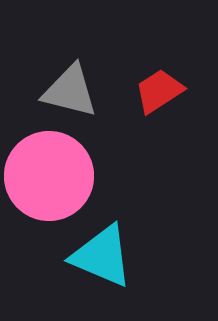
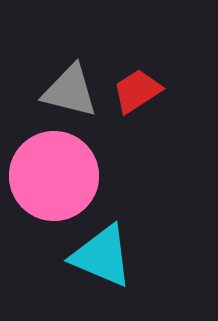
red trapezoid: moved 22 px left
pink circle: moved 5 px right
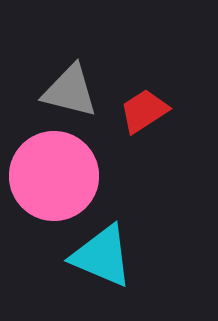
red trapezoid: moved 7 px right, 20 px down
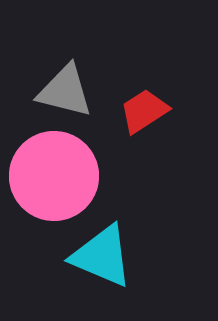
gray triangle: moved 5 px left
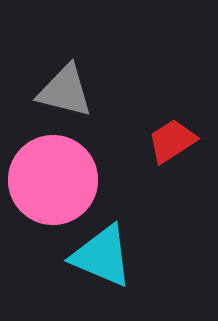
red trapezoid: moved 28 px right, 30 px down
pink circle: moved 1 px left, 4 px down
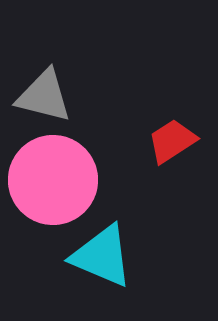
gray triangle: moved 21 px left, 5 px down
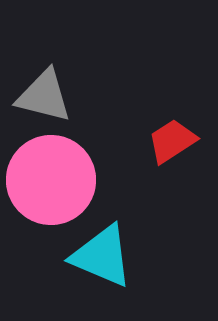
pink circle: moved 2 px left
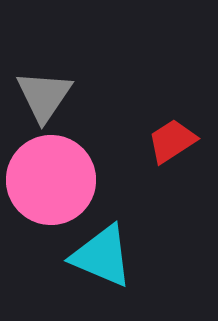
gray triangle: rotated 50 degrees clockwise
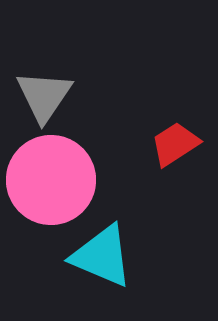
red trapezoid: moved 3 px right, 3 px down
